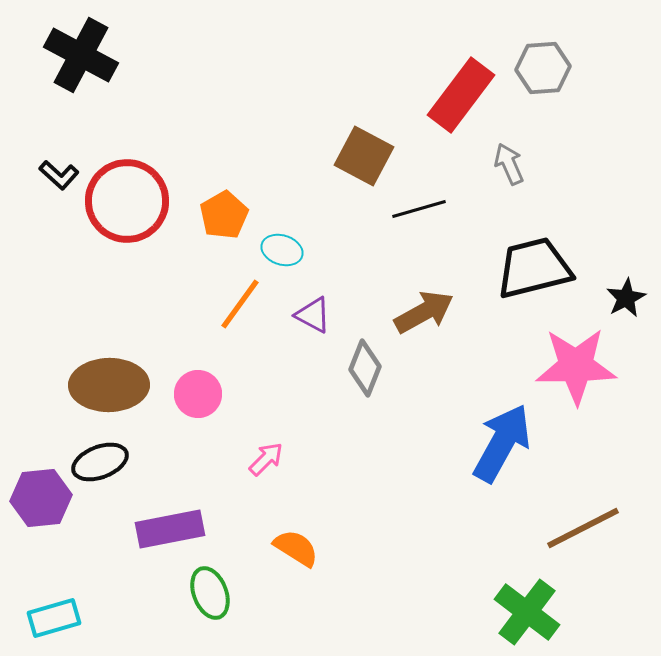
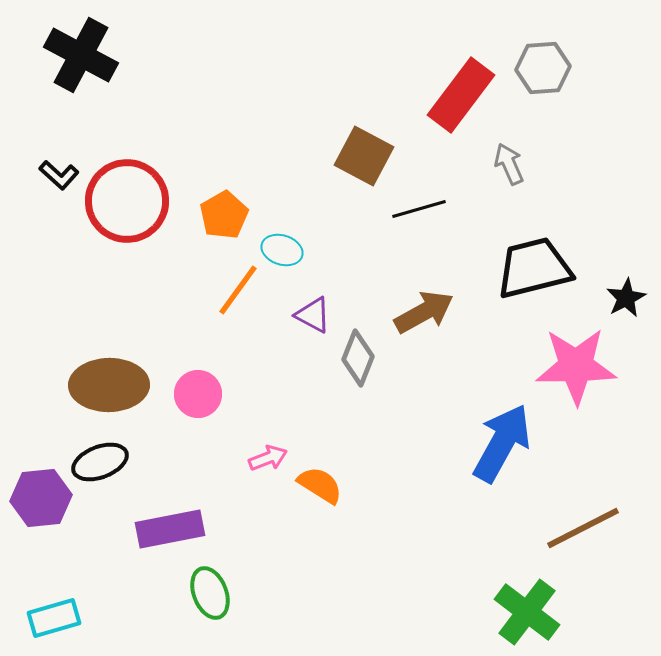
orange line: moved 2 px left, 14 px up
gray diamond: moved 7 px left, 10 px up
pink arrow: moved 2 px right, 1 px up; rotated 24 degrees clockwise
orange semicircle: moved 24 px right, 63 px up
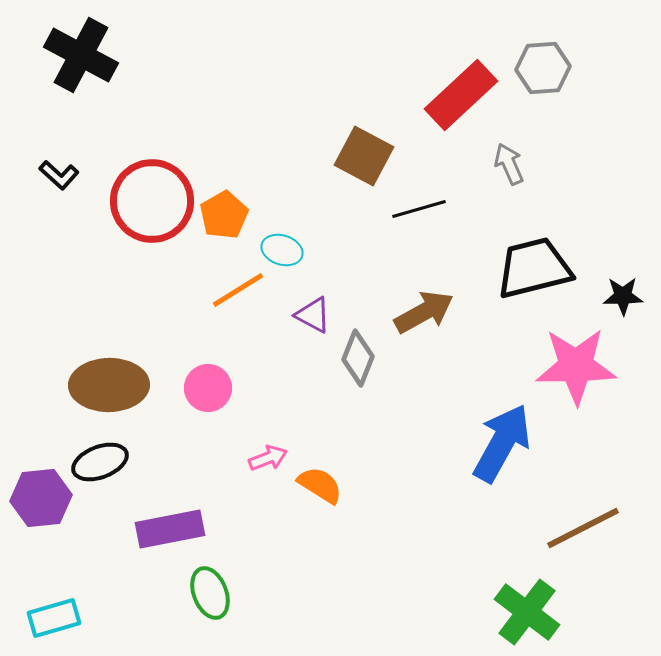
red rectangle: rotated 10 degrees clockwise
red circle: moved 25 px right
orange line: rotated 22 degrees clockwise
black star: moved 3 px left, 2 px up; rotated 27 degrees clockwise
pink circle: moved 10 px right, 6 px up
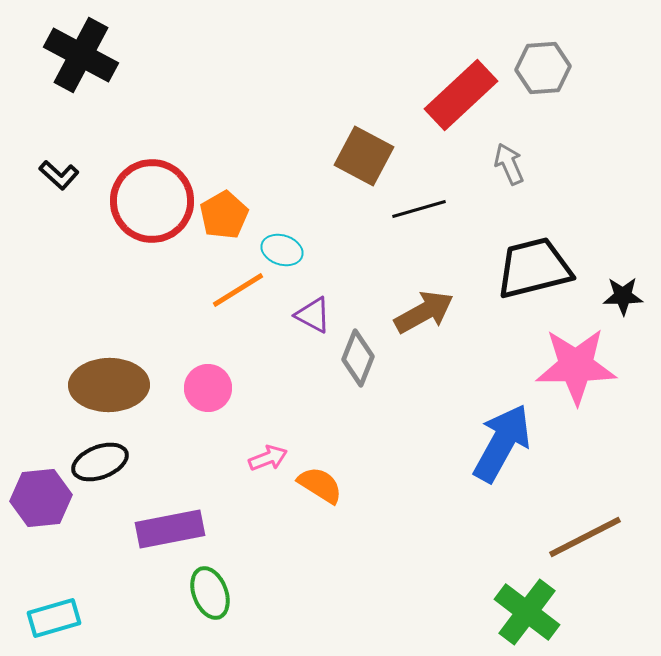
brown line: moved 2 px right, 9 px down
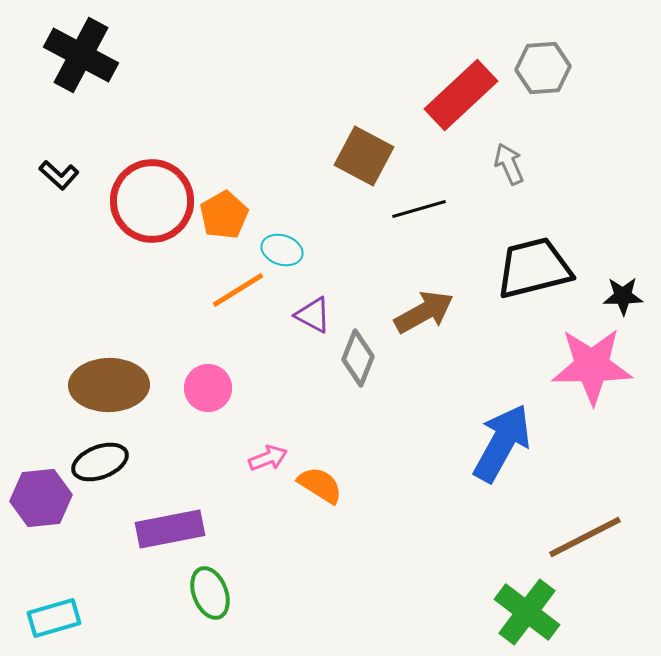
pink star: moved 16 px right
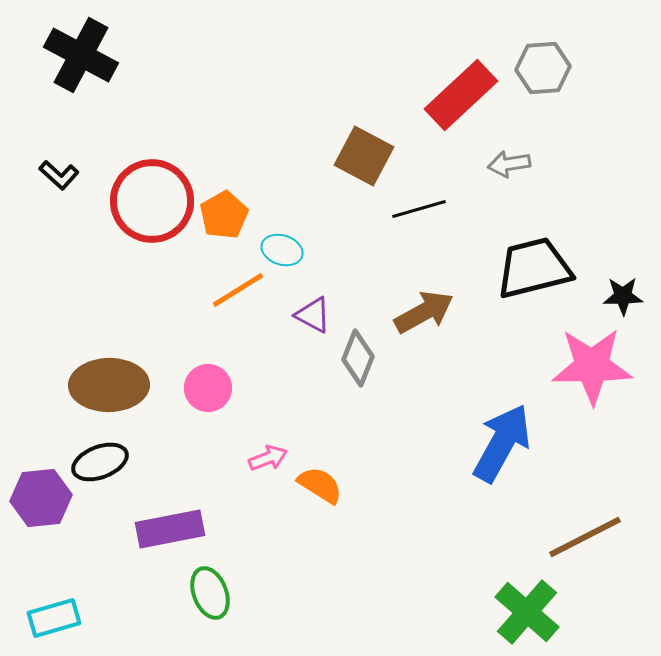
gray arrow: rotated 75 degrees counterclockwise
green cross: rotated 4 degrees clockwise
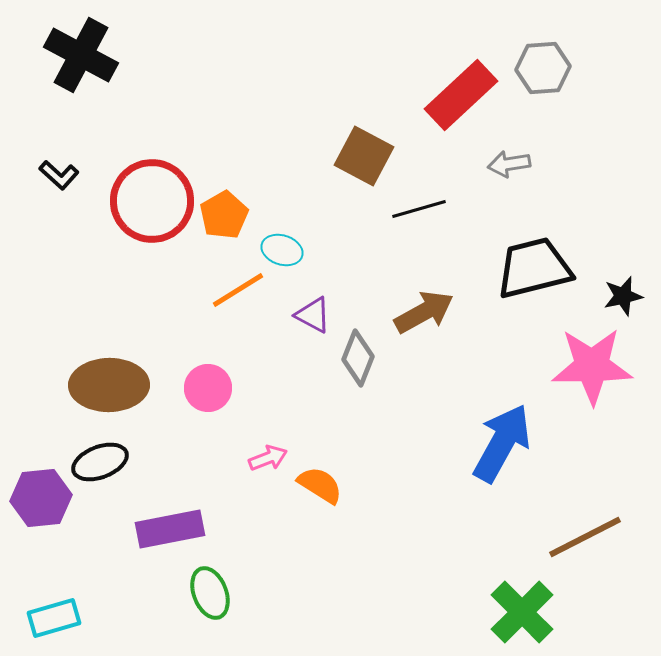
black star: rotated 12 degrees counterclockwise
green cross: moved 5 px left; rotated 4 degrees clockwise
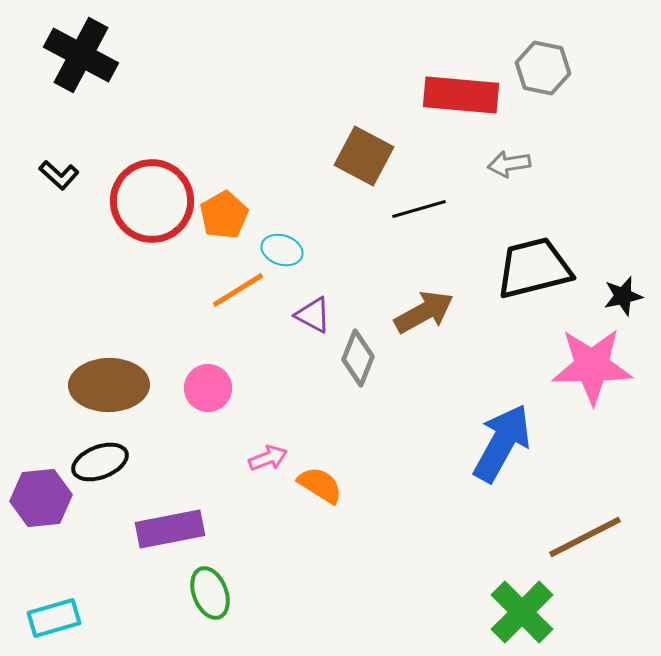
gray hexagon: rotated 16 degrees clockwise
red rectangle: rotated 48 degrees clockwise
